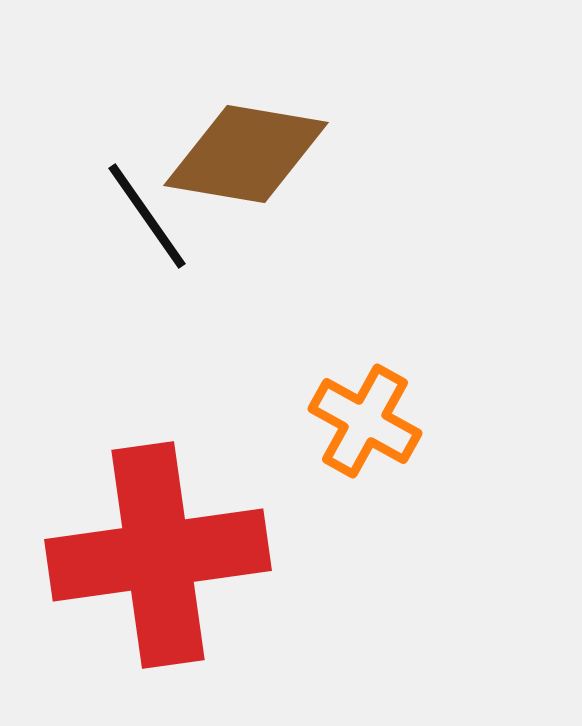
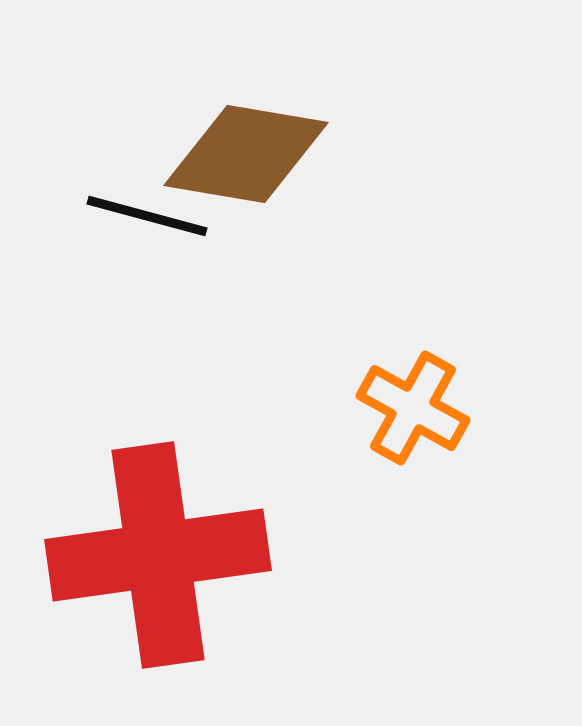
black line: rotated 40 degrees counterclockwise
orange cross: moved 48 px right, 13 px up
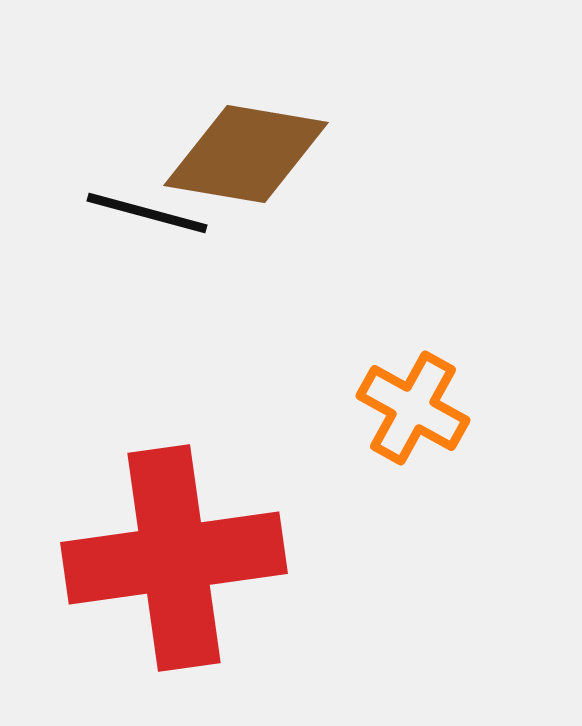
black line: moved 3 px up
red cross: moved 16 px right, 3 px down
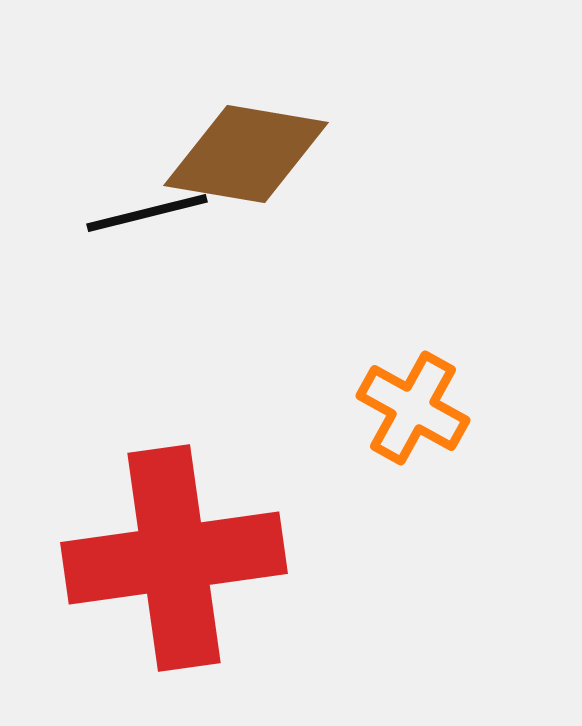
black line: rotated 29 degrees counterclockwise
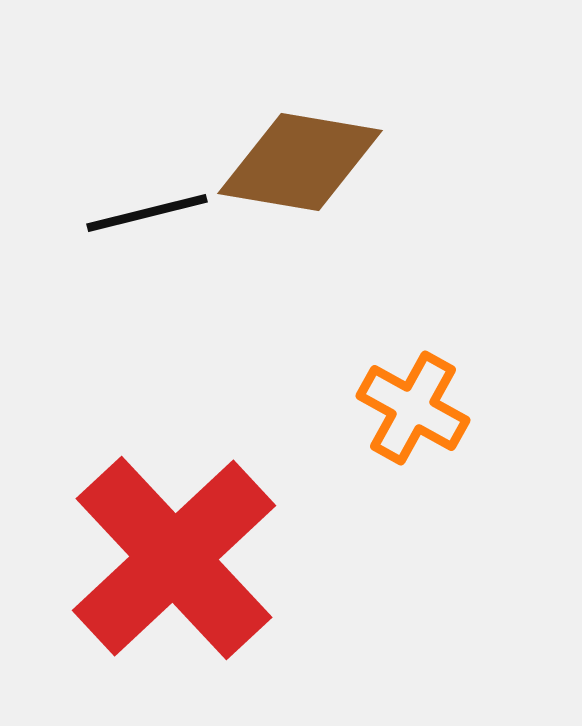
brown diamond: moved 54 px right, 8 px down
red cross: rotated 35 degrees counterclockwise
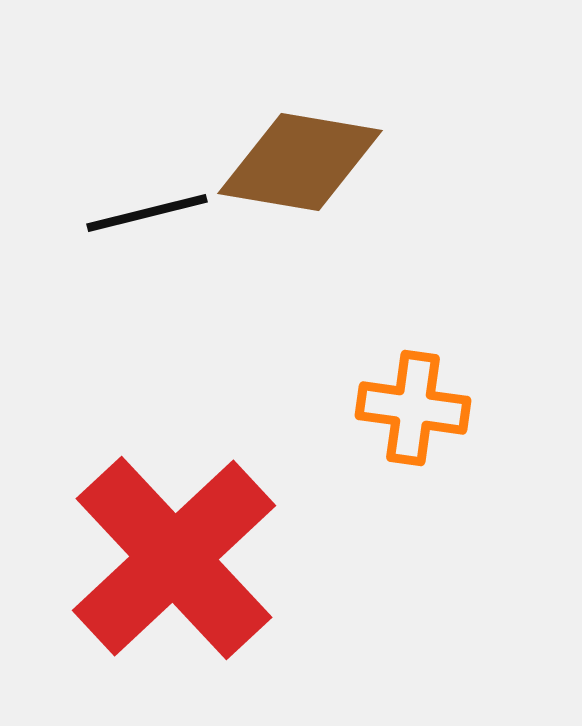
orange cross: rotated 21 degrees counterclockwise
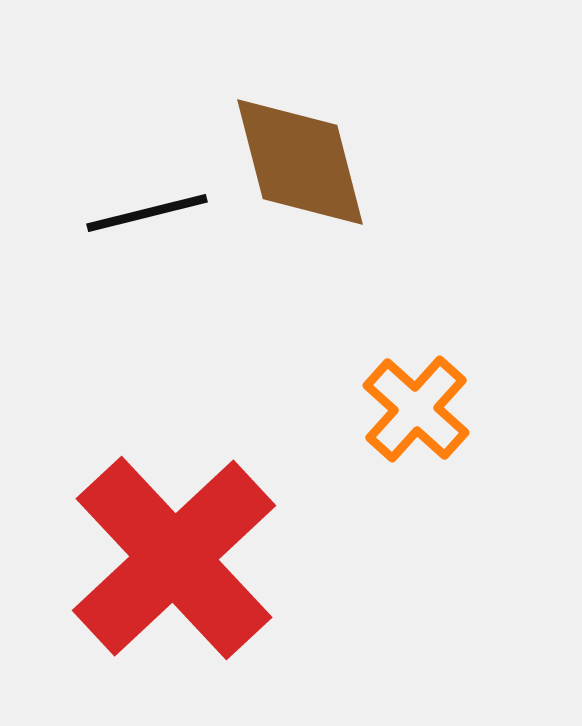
brown diamond: rotated 66 degrees clockwise
orange cross: moved 3 px right, 1 px down; rotated 34 degrees clockwise
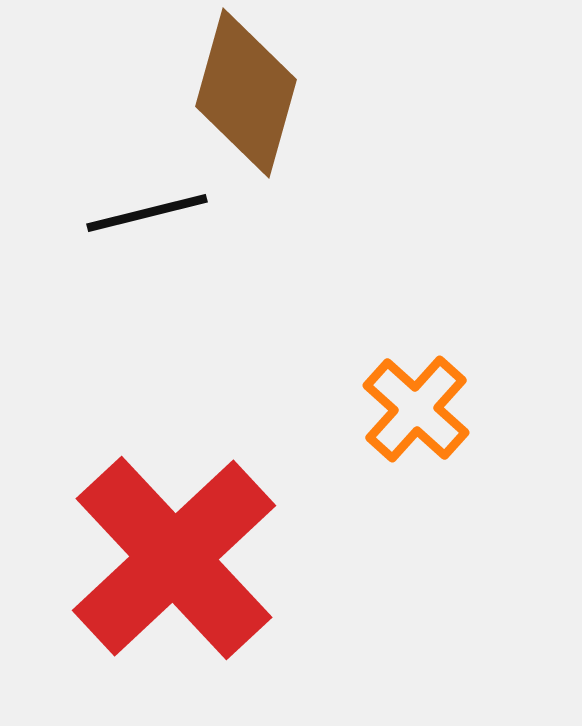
brown diamond: moved 54 px left, 69 px up; rotated 30 degrees clockwise
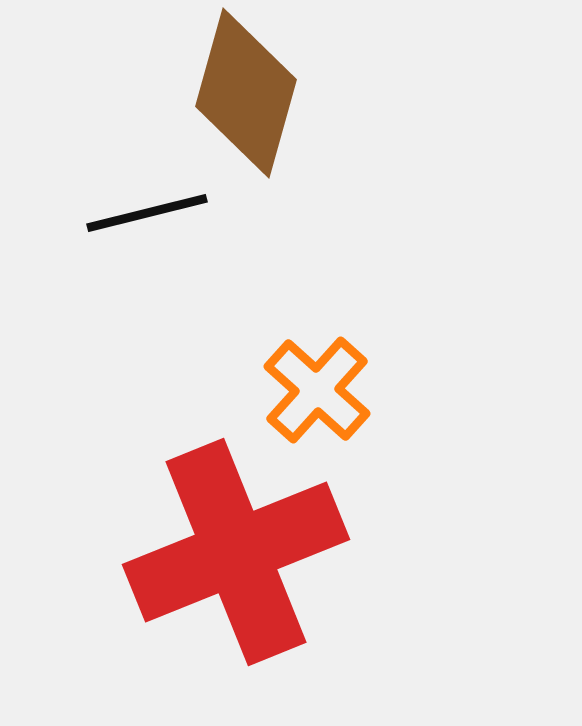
orange cross: moved 99 px left, 19 px up
red cross: moved 62 px right, 6 px up; rotated 21 degrees clockwise
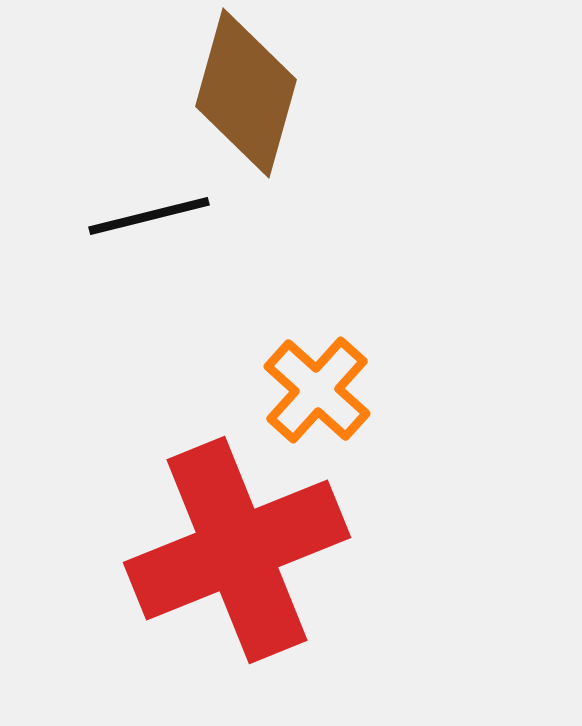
black line: moved 2 px right, 3 px down
red cross: moved 1 px right, 2 px up
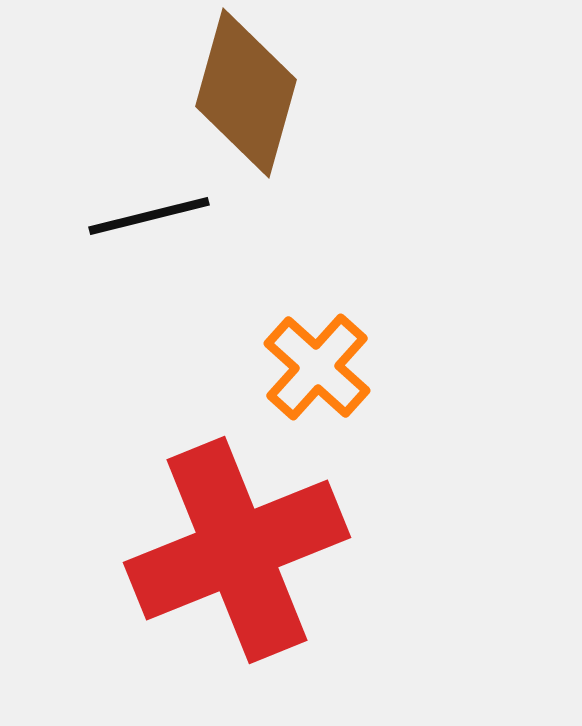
orange cross: moved 23 px up
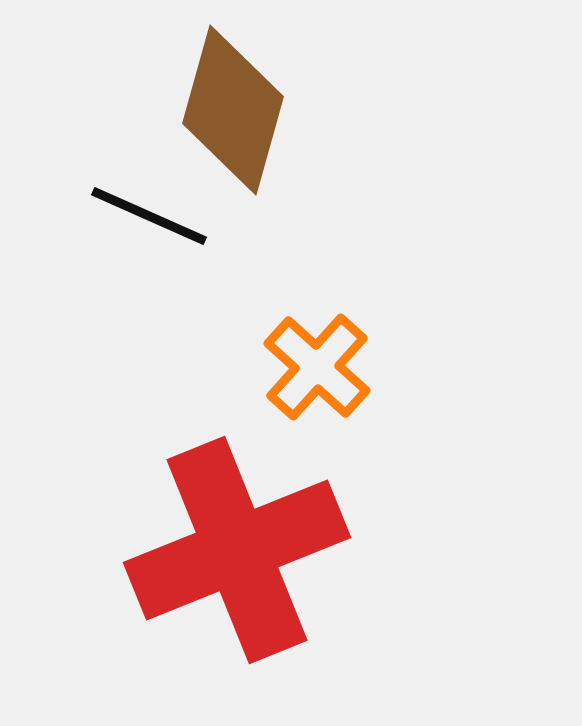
brown diamond: moved 13 px left, 17 px down
black line: rotated 38 degrees clockwise
